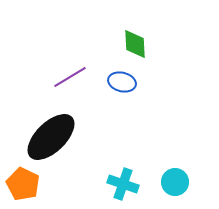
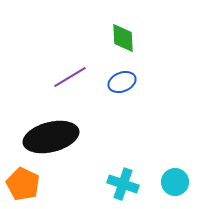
green diamond: moved 12 px left, 6 px up
blue ellipse: rotated 36 degrees counterclockwise
black ellipse: rotated 30 degrees clockwise
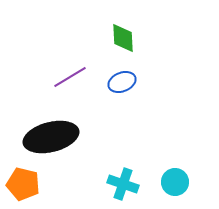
orange pentagon: rotated 12 degrees counterclockwise
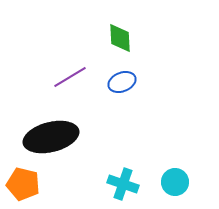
green diamond: moved 3 px left
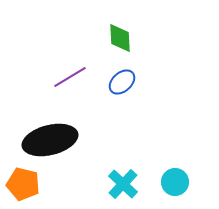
blue ellipse: rotated 20 degrees counterclockwise
black ellipse: moved 1 px left, 3 px down
cyan cross: rotated 24 degrees clockwise
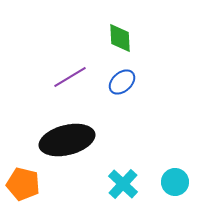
black ellipse: moved 17 px right
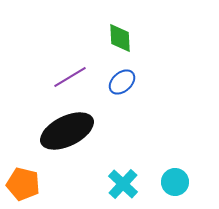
black ellipse: moved 9 px up; rotated 12 degrees counterclockwise
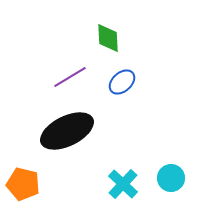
green diamond: moved 12 px left
cyan circle: moved 4 px left, 4 px up
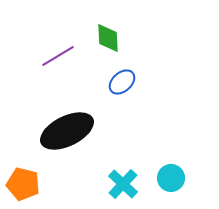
purple line: moved 12 px left, 21 px up
